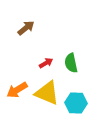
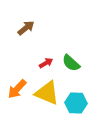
green semicircle: rotated 36 degrees counterclockwise
orange arrow: moved 1 px up; rotated 15 degrees counterclockwise
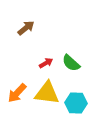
orange arrow: moved 4 px down
yellow triangle: rotated 16 degrees counterclockwise
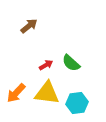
brown arrow: moved 3 px right, 2 px up
red arrow: moved 2 px down
orange arrow: moved 1 px left
cyan hexagon: moved 1 px right; rotated 10 degrees counterclockwise
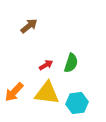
green semicircle: rotated 114 degrees counterclockwise
orange arrow: moved 2 px left, 1 px up
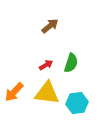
brown arrow: moved 21 px right
